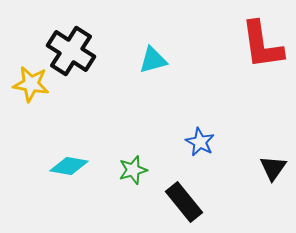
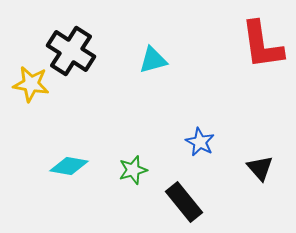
black triangle: moved 13 px left; rotated 16 degrees counterclockwise
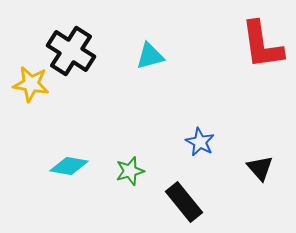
cyan triangle: moved 3 px left, 4 px up
green star: moved 3 px left, 1 px down
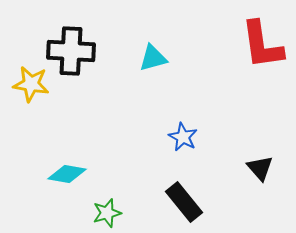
black cross: rotated 30 degrees counterclockwise
cyan triangle: moved 3 px right, 2 px down
blue star: moved 17 px left, 5 px up
cyan diamond: moved 2 px left, 8 px down
green star: moved 23 px left, 42 px down
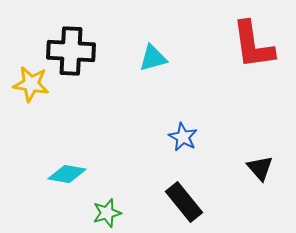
red L-shape: moved 9 px left
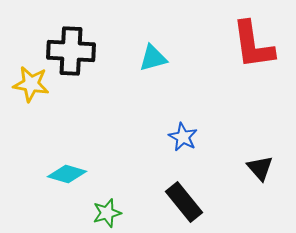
cyan diamond: rotated 6 degrees clockwise
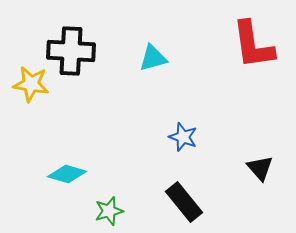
blue star: rotated 8 degrees counterclockwise
green star: moved 2 px right, 2 px up
